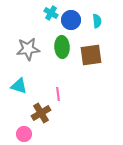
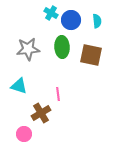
brown square: rotated 20 degrees clockwise
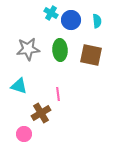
green ellipse: moved 2 px left, 3 px down
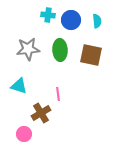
cyan cross: moved 3 px left, 2 px down; rotated 24 degrees counterclockwise
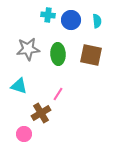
green ellipse: moved 2 px left, 4 px down
pink line: rotated 40 degrees clockwise
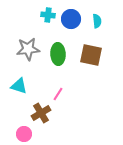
blue circle: moved 1 px up
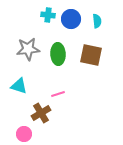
pink line: rotated 40 degrees clockwise
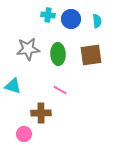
brown square: rotated 20 degrees counterclockwise
cyan triangle: moved 6 px left
pink line: moved 2 px right, 4 px up; rotated 48 degrees clockwise
brown cross: rotated 30 degrees clockwise
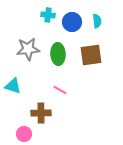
blue circle: moved 1 px right, 3 px down
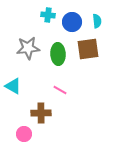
gray star: moved 1 px up
brown square: moved 3 px left, 6 px up
cyan triangle: rotated 12 degrees clockwise
